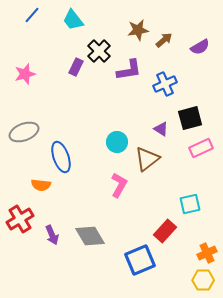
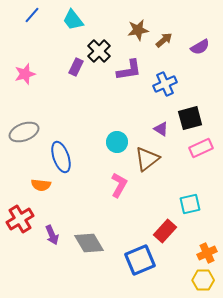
gray diamond: moved 1 px left, 7 px down
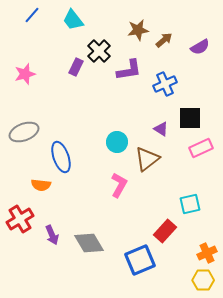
black square: rotated 15 degrees clockwise
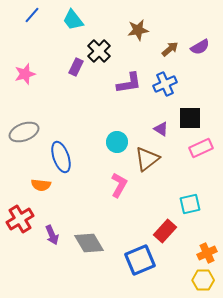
brown arrow: moved 6 px right, 9 px down
purple L-shape: moved 13 px down
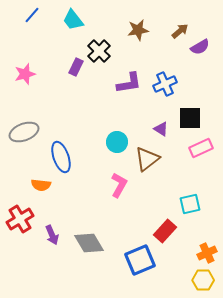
brown arrow: moved 10 px right, 18 px up
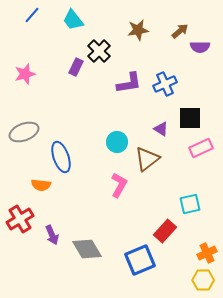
purple semicircle: rotated 30 degrees clockwise
gray diamond: moved 2 px left, 6 px down
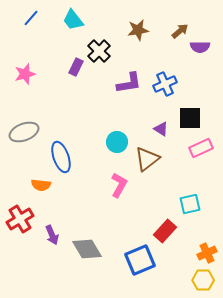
blue line: moved 1 px left, 3 px down
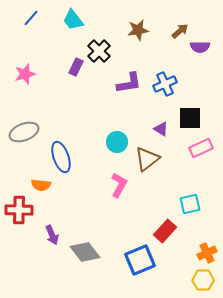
red cross: moved 1 px left, 9 px up; rotated 32 degrees clockwise
gray diamond: moved 2 px left, 3 px down; rotated 8 degrees counterclockwise
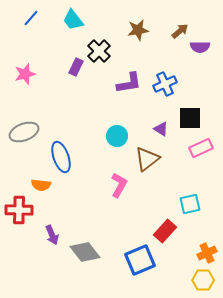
cyan circle: moved 6 px up
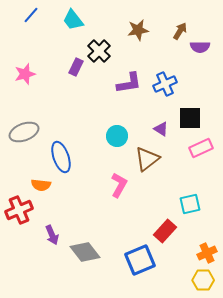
blue line: moved 3 px up
brown arrow: rotated 18 degrees counterclockwise
red cross: rotated 24 degrees counterclockwise
